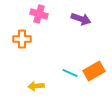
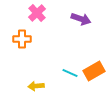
pink cross: moved 2 px left, 1 px up; rotated 30 degrees clockwise
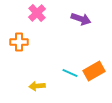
orange cross: moved 3 px left, 3 px down
yellow arrow: moved 1 px right
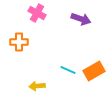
pink cross: rotated 18 degrees counterclockwise
cyan line: moved 2 px left, 3 px up
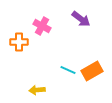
pink cross: moved 5 px right, 13 px down
purple arrow: rotated 18 degrees clockwise
orange rectangle: moved 2 px left
yellow arrow: moved 4 px down
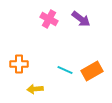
pink cross: moved 7 px right, 7 px up
orange cross: moved 22 px down
cyan line: moved 3 px left
yellow arrow: moved 2 px left, 1 px up
